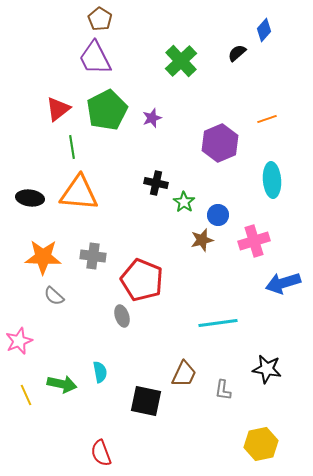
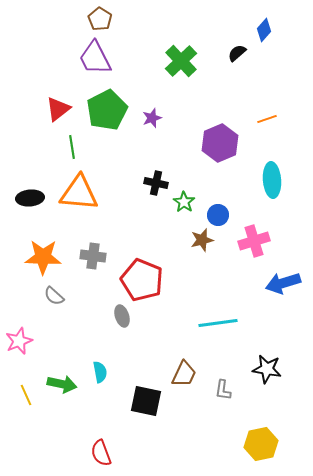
black ellipse: rotated 12 degrees counterclockwise
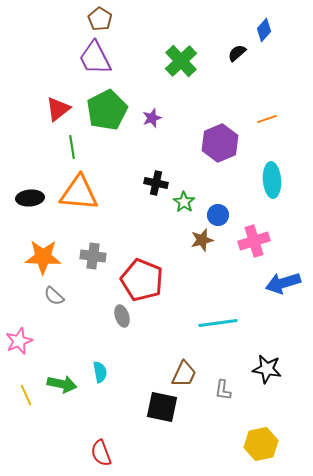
black square: moved 16 px right, 6 px down
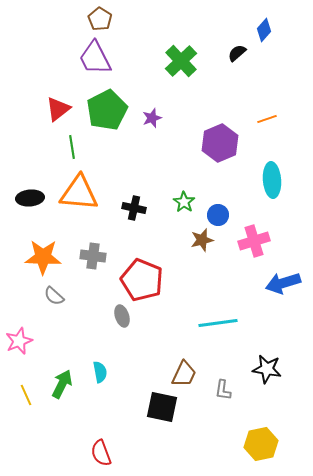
black cross: moved 22 px left, 25 px down
green arrow: rotated 76 degrees counterclockwise
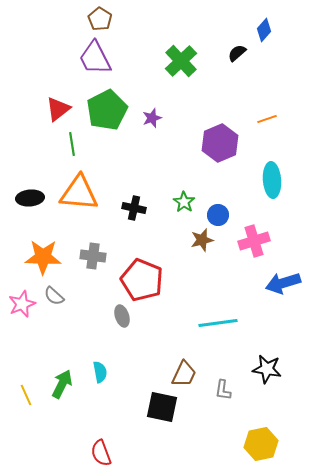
green line: moved 3 px up
pink star: moved 3 px right, 37 px up
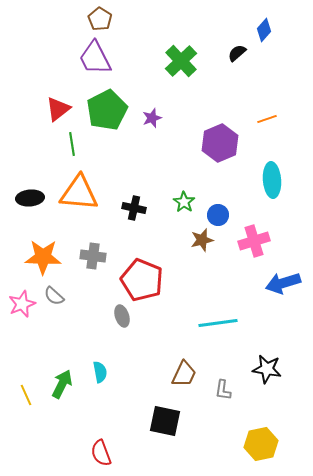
black square: moved 3 px right, 14 px down
